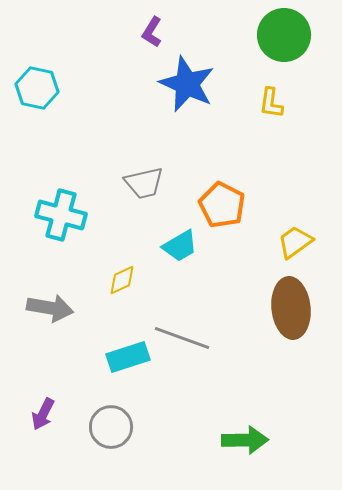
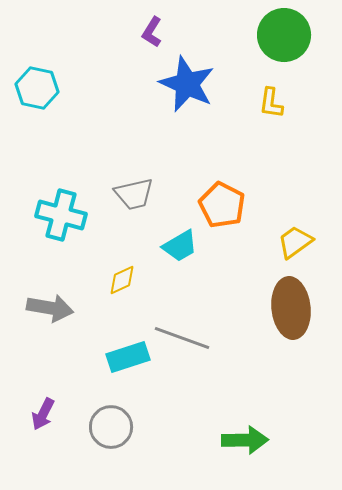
gray trapezoid: moved 10 px left, 11 px down
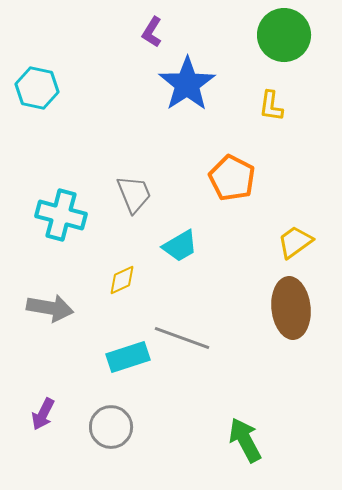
blue star: rotated 14 degrees clockwise
yellow L-shape: moved 3 px down
gray trapezoid: rotated 99 degrees counterclockwise
orange pentagon: moved 10 px right, 27 px up
green arrow: rotated 117 degrees counterclockwise
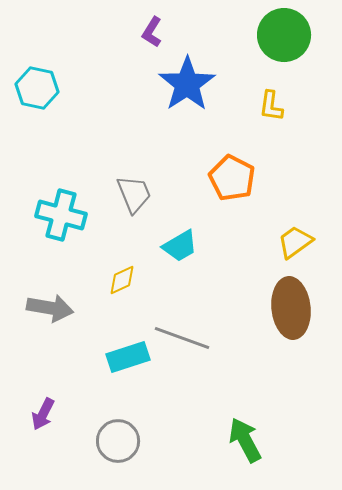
gray circle: moved 7 px right, 14 px down
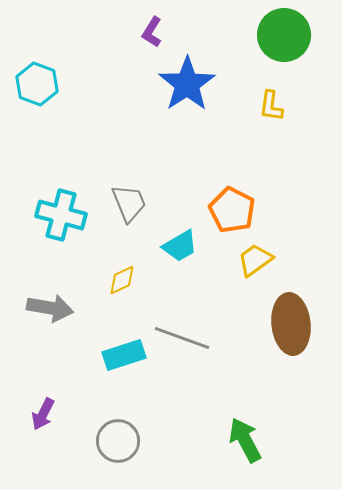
cyan hexagon: moved 4 px up; rotated 9 degrees clockwise
orange pentagon: moved 32 px down
gray trapezoid: moved 5 px left, 9 px down
yellow trapezoid: moved 40 px left, 18 px down
brown ellipse: moved 16 px down
cyan rectangle: moved 4 px left, 2 px up
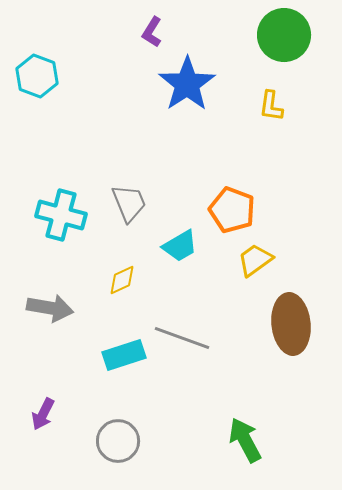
cyan hexagon: moved 8 px up
orange pentagon: rotated 6 degrees counterclockwise
